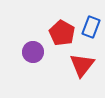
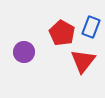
purple circle: moved 9 px left
red triangle: moved 1 px right, 4 px up
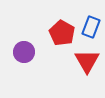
red triangle: moved 4 px right; rotated 8 degrees counterclockwise
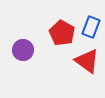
purple circle: moved 1 px left, 2 px up
red triangle: rotated 24 degrees counterclockwise
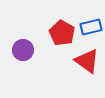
blue rectangle: rotated 55 degrees clockwise
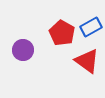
blue rectangle: rotated 15 degrees counterclockwise
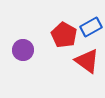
red pentagon: moved 2 px right, 2 px down
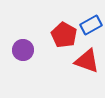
blue rectangle: moved 2 px up
red triangle: rotated 16 degrees counterclockwise
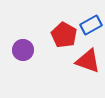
red triangle: moved 1 px right
